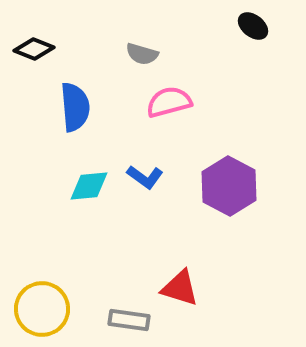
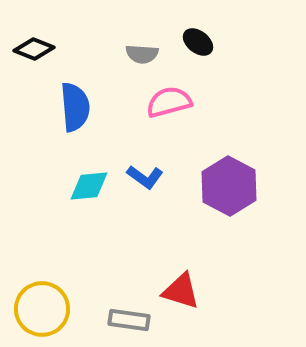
black ellipse: moved 55 px left, 16 px down
gray semicircle: rotated 12 degrees counterclockwise
red triangle: moved 1 px right, 3 px down
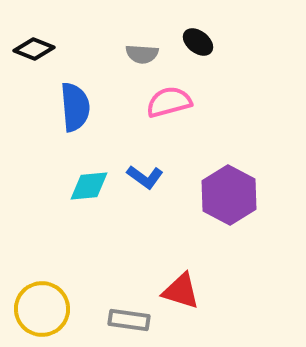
purple hexagon: moved 9 px down
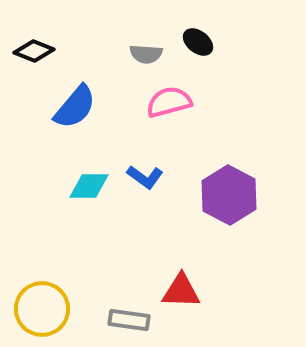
black diamond: moved 2 px down
gray semicircle: moved 4 px right
blue semicircle: rotated 45 degrees clockwise
cyan diamond: rotated 6 degrees clockwise
red triangle: rotated 15 degrees counterclockwise
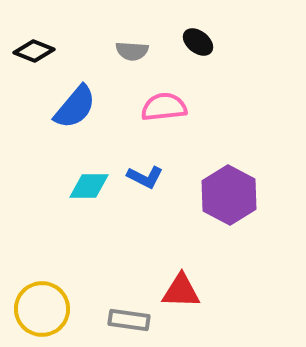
gray semicircle: moved 14 px left, 3 px up
pink semicircle: moved 5 px left, 5 px down; rotated 9 degrees clockwise
blue L-shape: rotated 9 degrees counterclockwise
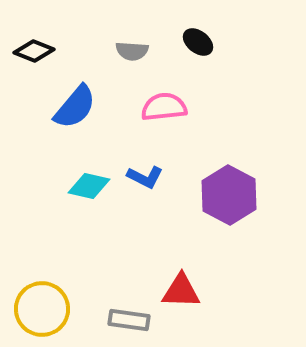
cyan diamond: rotated 12 degrees clockwise
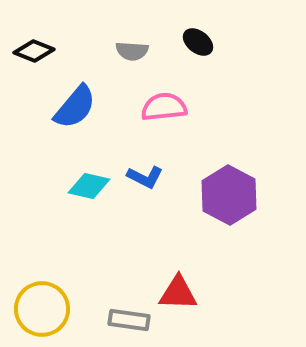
red triangle: moved 3 px left, 2 px down
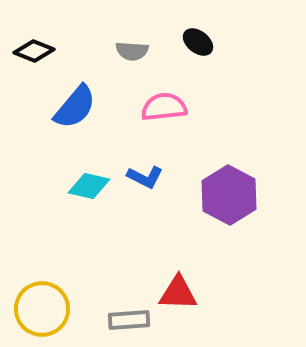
gray rectangle: rotated 12 degrees counterclockwise
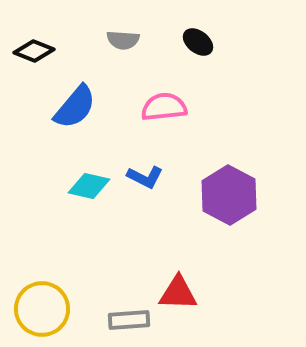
gray semicircle: moved 9 px left, 11 px up
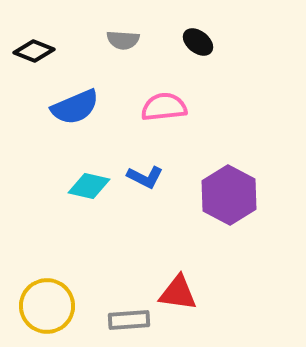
blue semicircle: rotated 27 degrees clockwise
red triangle: rotated 6 degrees clockwise
yellow circle: moved 5 px right, 3 px up
